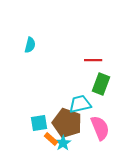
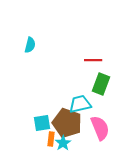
cyan square: moved 3 px right
orange rectangle: rotated 56 degrees clockwise
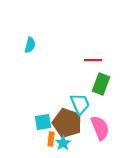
cyan trapezoid: rotated 80 degrees clockwise
cyan square: moved 1 px right, 1 px up
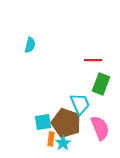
brown pentagon: moved 1 px left
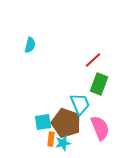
red line: rotated 42 degrees counterclockwise
green rectangle: moved 2 px left
cyan star: rotated 21 degrees clockwise
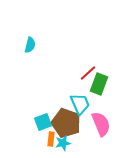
red line: moved 5 px left, 13 px down
cyan square: rotated 12 degrees counterclockwise
pink semicircle: moved 1 px right, 4 px up
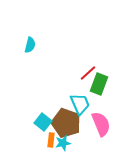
cyan square: rotated 30 degrees counterclockwise
orange rectangle: moved 1 px down
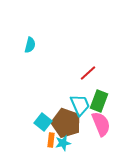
green rectangle: moved 17 px down
cyan trapezoid: moved 1 px down
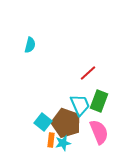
pink semicircle: moved 2 px left, 8 px down
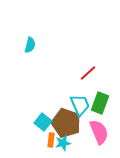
green rectangle: moved 1 px right, 2 px down
